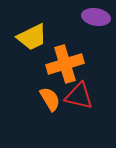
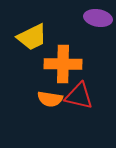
purple ellipse: moved 2 px right, 1 px down
orange cross: moved 2 px left; rotated 18 degrees clockwise
orange semicircle: rotated 130 degrees clockwise
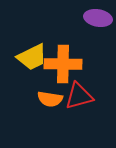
yellow trapezoid: moved 20 px down
red triangle: rotated 28 degrees counterclockwise
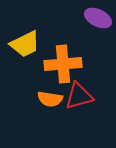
purple ellipse: rotated 16 degrees clockwise
yellow trapezoid: moved 7 px left, 13 px up
orange cross: rotated 6 degrees counterclockwise
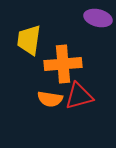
purple ellipse: rotated 12 degrees counterclockwise
yellow trapezoid: moved 4 px right, 4 px up; rotated 124 degrees clockwise
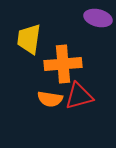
yellow trapezoid: moved 1 px up
